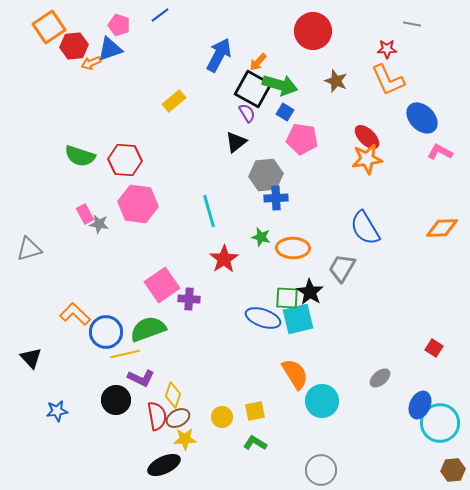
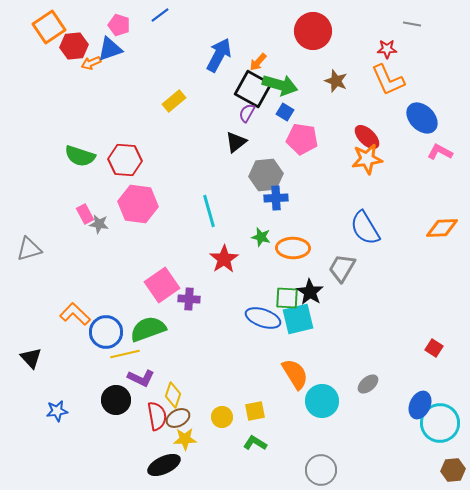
purple semicircle at (247, 113): rotated 120 degrees counterclockwise
gray ellipse at (380, 378): moved 12 px left, 6 px down
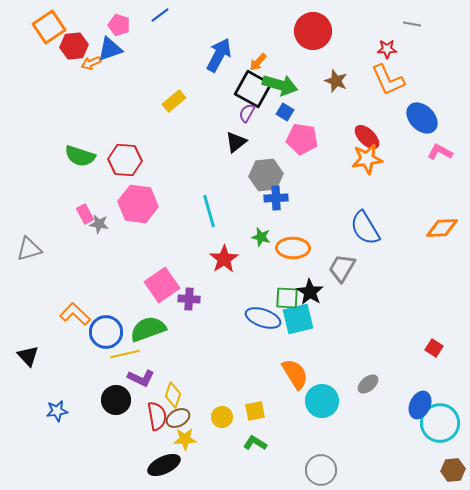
black triangle at (31, 358): moved 3 px left, 2 px up
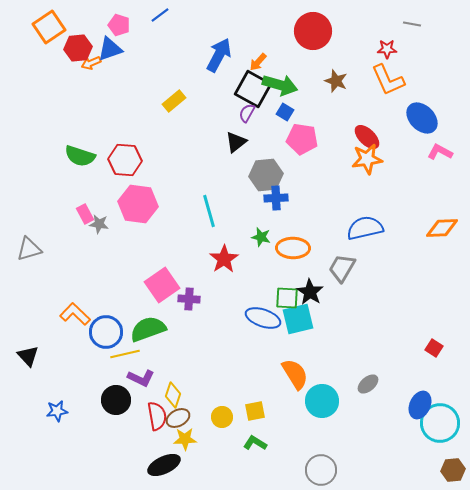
red hexagon at (74, 46): moved 4 px right, 2 px down
blue semicircle at (365, 228): rotated 108 degrees clockwise
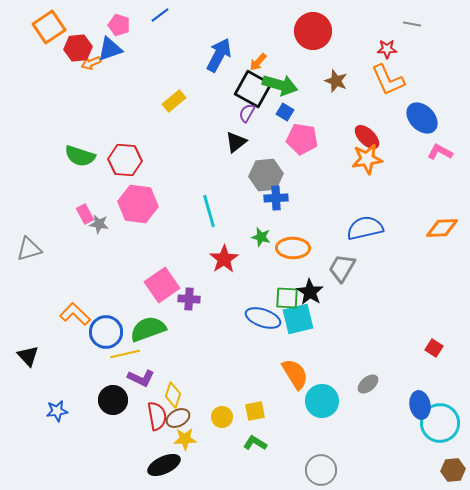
black circle at (116, 400): moved 3 px left
blue ellipse at (420, 405): rotated 36 degrees counterclockwise
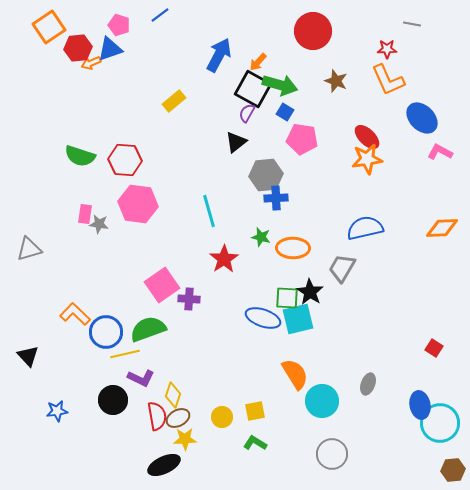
pink rectangle at (85, 214): rotated 36 degrees clockwise
gray ellipse at (368, 384): rotated 30 degrees counterclockwise
gray circle at (321, 470): moved 11 px right, 16 px up
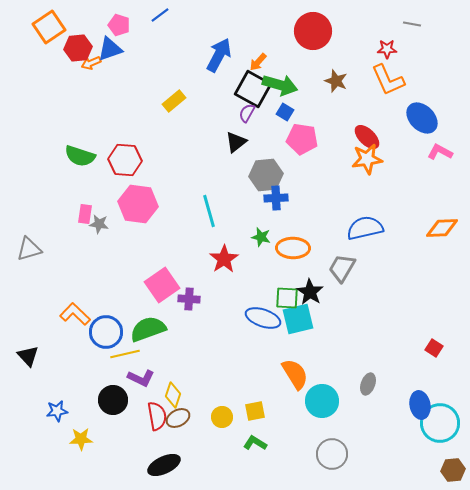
yellow star at (185, 439): moved 104 px left
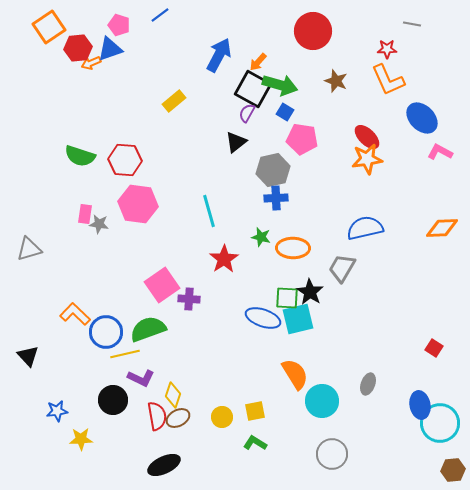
gray hexagon at (266, 175): moved 7 px right, 5 px up; rotated 8 degrees counterclockwise
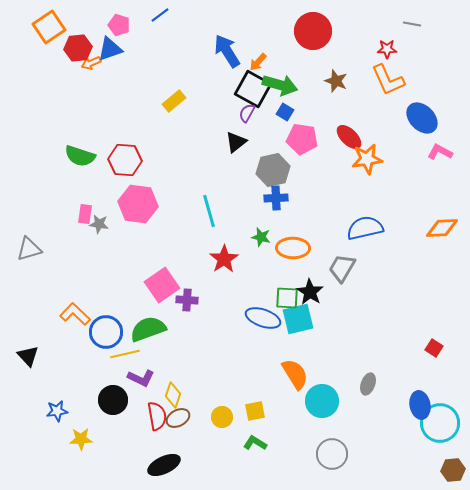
blue arrow at (219, 55): moved 8 px right, 4 px up; rotated 60 degrees counterclockwise
red ellipse at (367, 137): moved 18 px left
purple cross at (189, 299): moved 2 px left, 1 px down
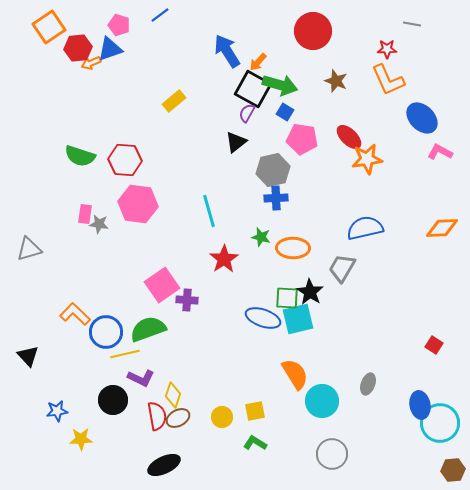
red square at (434, 348): moved 3 px up
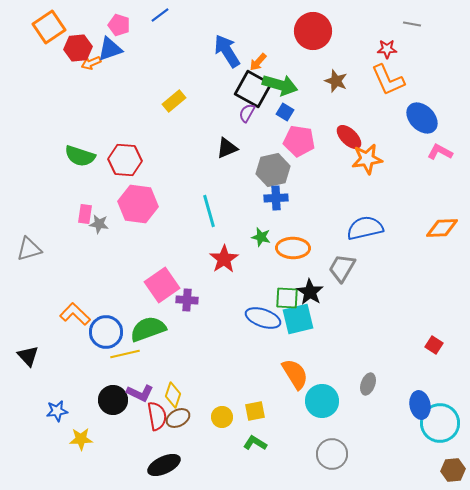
pink pentagon at (302, 139): moved 3 px left, 2 px down
black triangle at (236, 142): moved 9 px left, 6 px down; rotated 15 degrees clockwise
purple L-shape at (141, 378): moved 1 px left, 15 px down
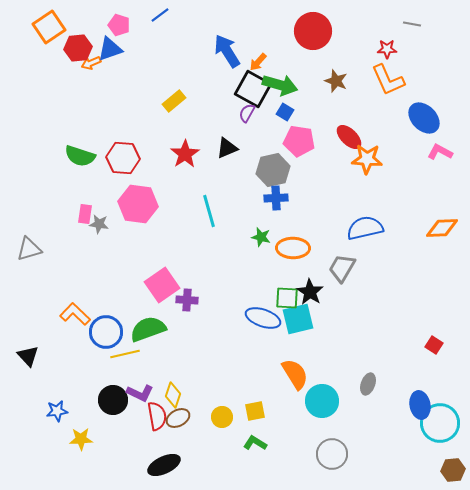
blue ellipse at (422, 118): moved 2 px right
orange star at (367, 159): rotated 12 degrees clockwise
red hexagon at (125, 160): moved 2 px left, 2 px up
red star at (224, 259): moved 39 px left, 105 px up
